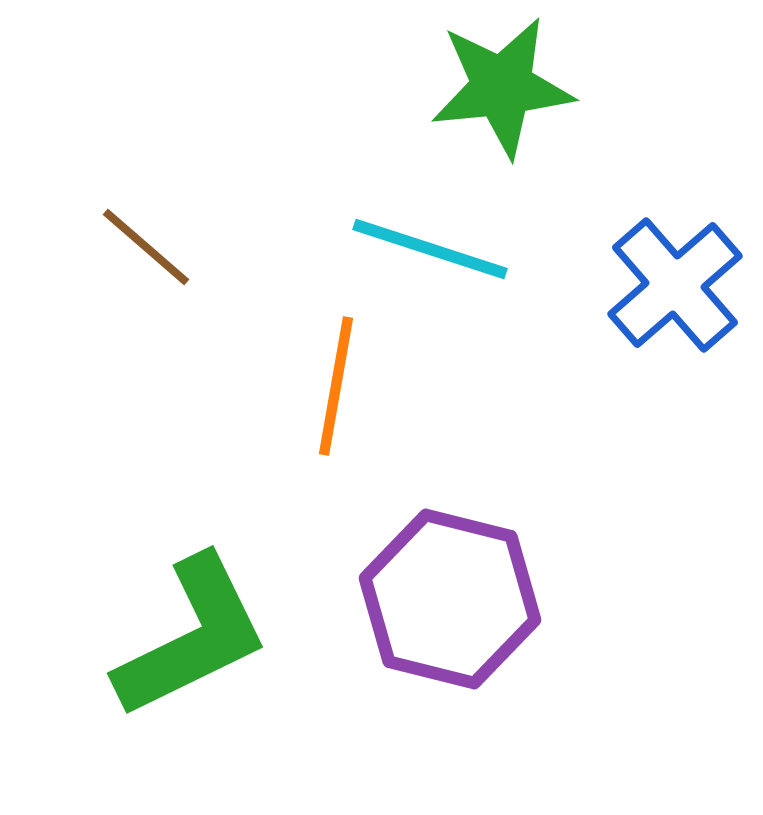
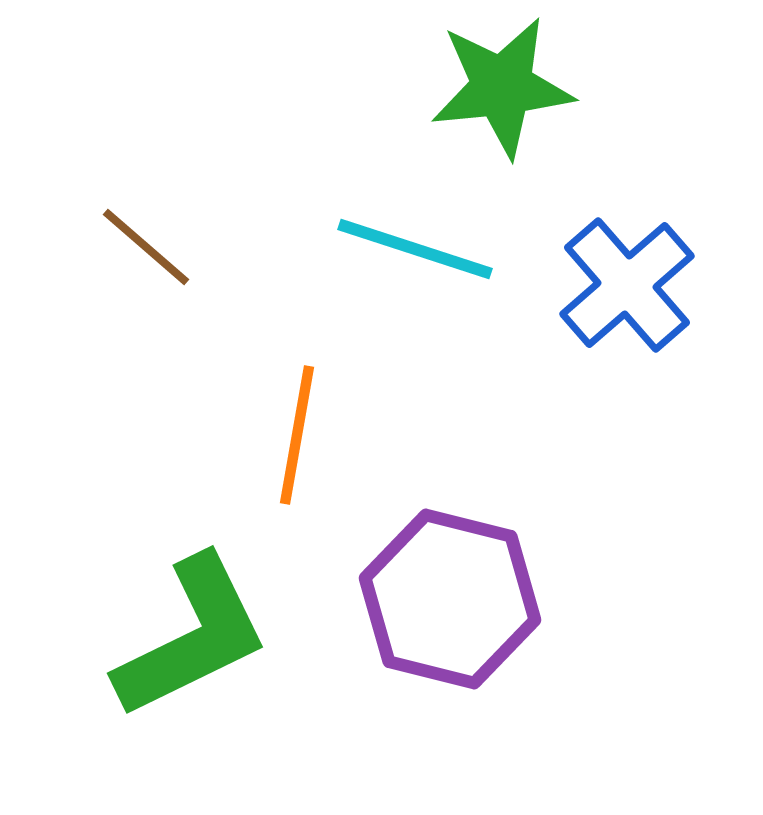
cyan line: moved 15 px left
blue cross: moved 48 px left
orange line: moved 39 px left, 49 px down
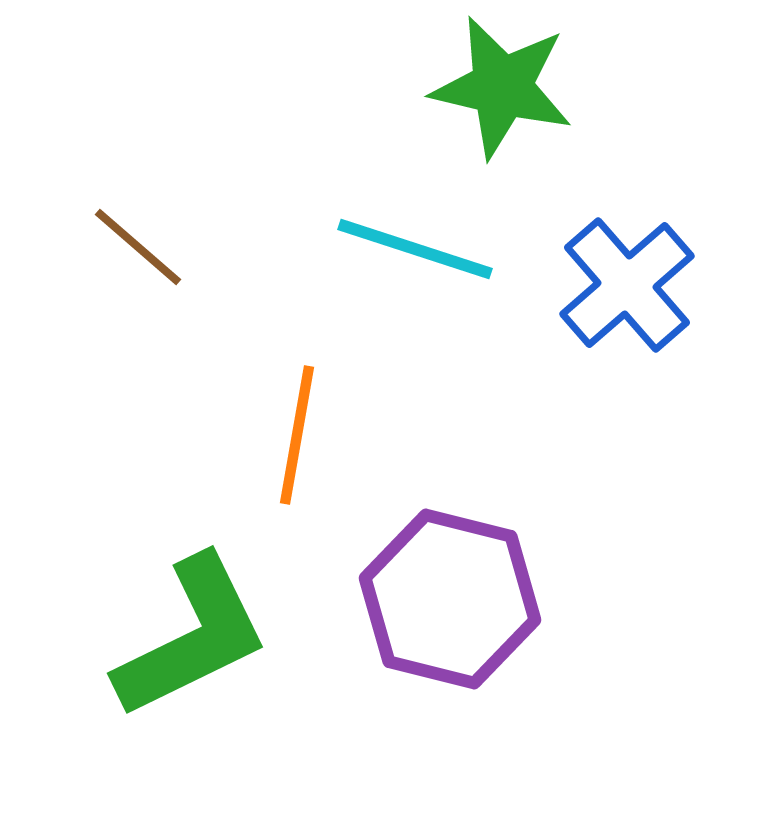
green star: rotated 19 degrees clockwise
brown line: moved 8 px left
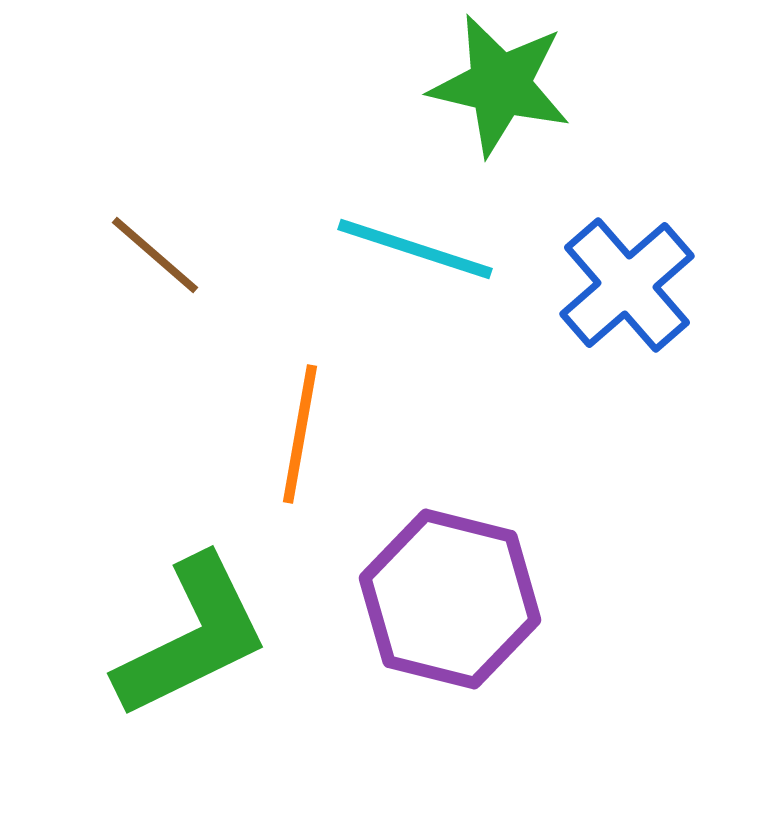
green star: moved 2 px left, 2 px up
brown line: moved 17 px right, 8 px down
orange line: moved 3 px right, 1 px up
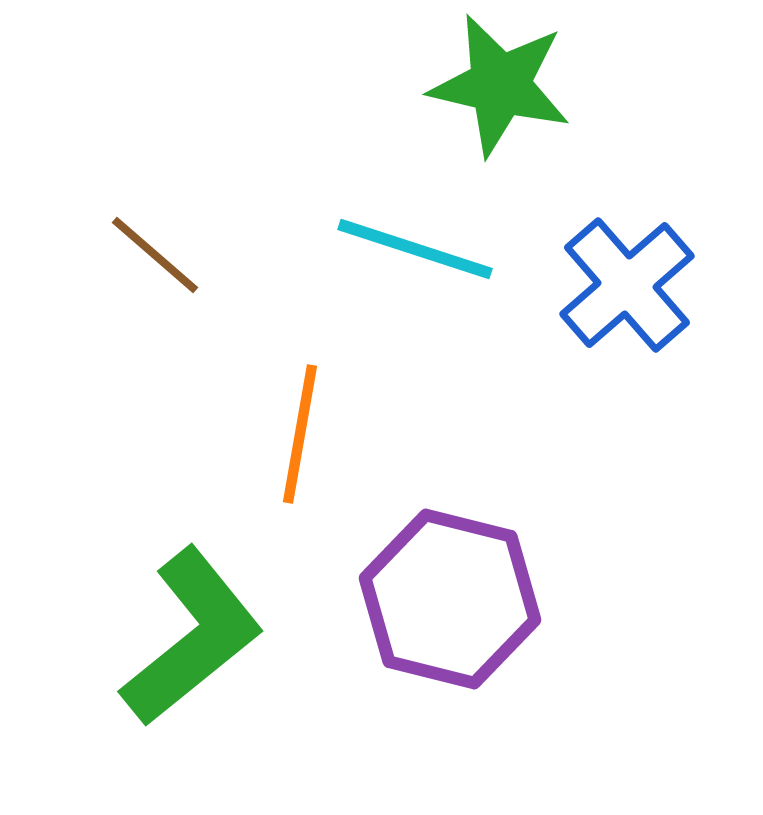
green L-shape: rotated 13 degrees counterclockwise
